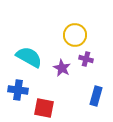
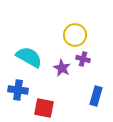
purple cross: moved 3 px left
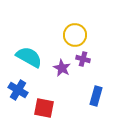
blue cross: rotated 24 degrees clockwise
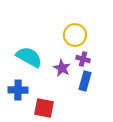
blue cross: rotated 30 degrees counterclockwise
blue rectangle: moved 11 px left, 15 px up
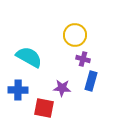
purple star: moved 20 px down; rotated 24 degrees counterclockwise
blue rectangle: moved 6 px right
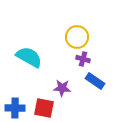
yellow circle: moved 2 px right, 2 px down
blue rectangle: moved 4 px right; rotated 72 degrees counterclockwise
blue cross: moved 3 px left, 18 px down
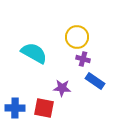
cyan semicircle: moved 5 px right, 4 px up
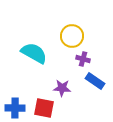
yellow circle: moved 5 px left, 1 px up
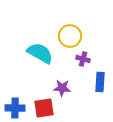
yellow circle: moved 2 px left
cyan semicircle: moved 6 px right
blue rectangle: moved 5 px right, 1 px down; rotated 60 degrees clockwise
red square: rotated 20 degrees counterclockwise
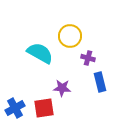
purple cross: moved 5 px right, 1 px up
blue rectangle: rotated 18 degrees counterclockwise
blue cross: rotated 30 degrees counterclockwise
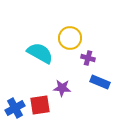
yellow circle: moved 2 px down
blue rectangle: rotated 54 degrees counterclockwise
red square: moved 4 px left, 3 px up
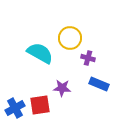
blue rectangle: moved 1 px left, 2 px down
